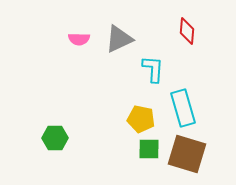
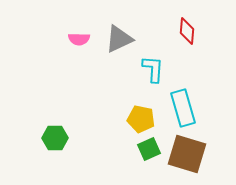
green square: rotated 25 degrees counterclockwise
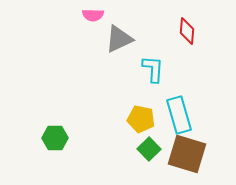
pink semicircle: moved 14 px right, 24 px up
cyan rectangle: moved 4 px left, 7 px down
green square: rotated 20 degrees counterclockwise
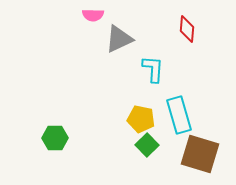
red diamond: moved 2 px up
green square: moved 2 px left, 4 px up
brown square: moved 13 px right
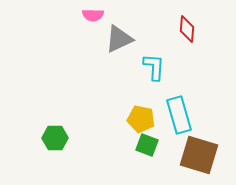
cyan L-shape: moved 1 px right, 2 px up
green square: rotated 25 degrees counterclockwise
brown square: moved 1 px left, 1 px down
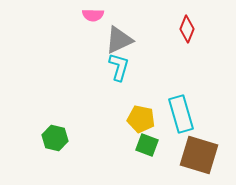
red diamond: rotated 16 degrees clockwise
gray triangle: moved 1 px down
cyan L-shape: moved 35 px left; rotated 12 degrees clockwise
cyan rectangle: moved 2 px right, 1 px up
green hexagon: rotated 15 degrees clockwise
